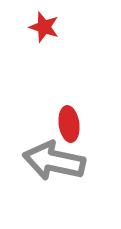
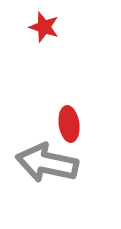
gray arrow: moved 7 px left, 2 px down
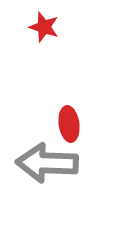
gray arrow: rotated 10 degrees counterclockwise
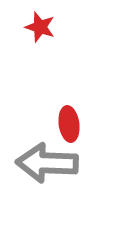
red star: moved 4 px left
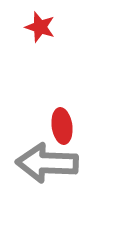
red ellipse: moved 7 px left, 2 px down
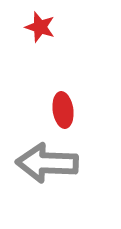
red ellipse: moved 1 px right, 16 px up
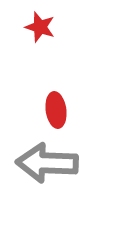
red ellipse: moved 7 px left
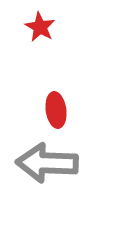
red star: rotated 12 degrees clockwise
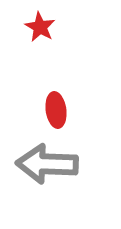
gray arrow: moved 1 px down
